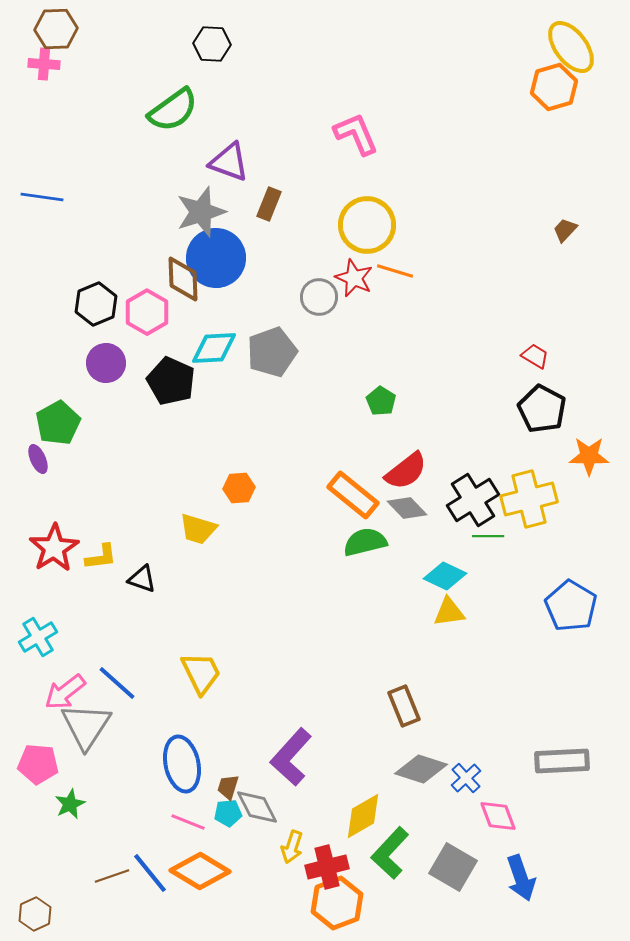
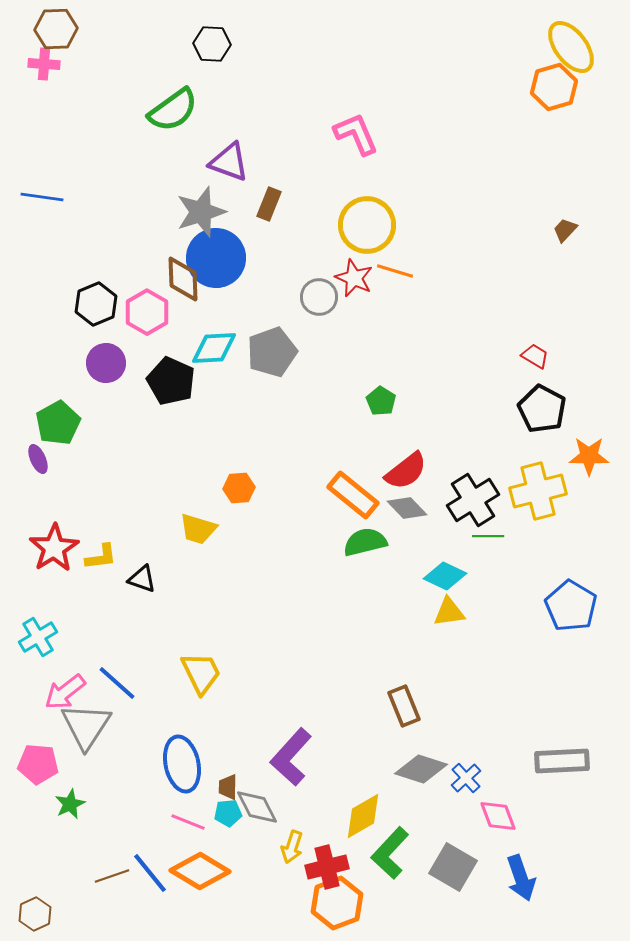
yellow cross at (529, 499): moved 9 px right, 8 px up
brown trapezoid at (228, 787): rotated 16 degrees counterclockwise
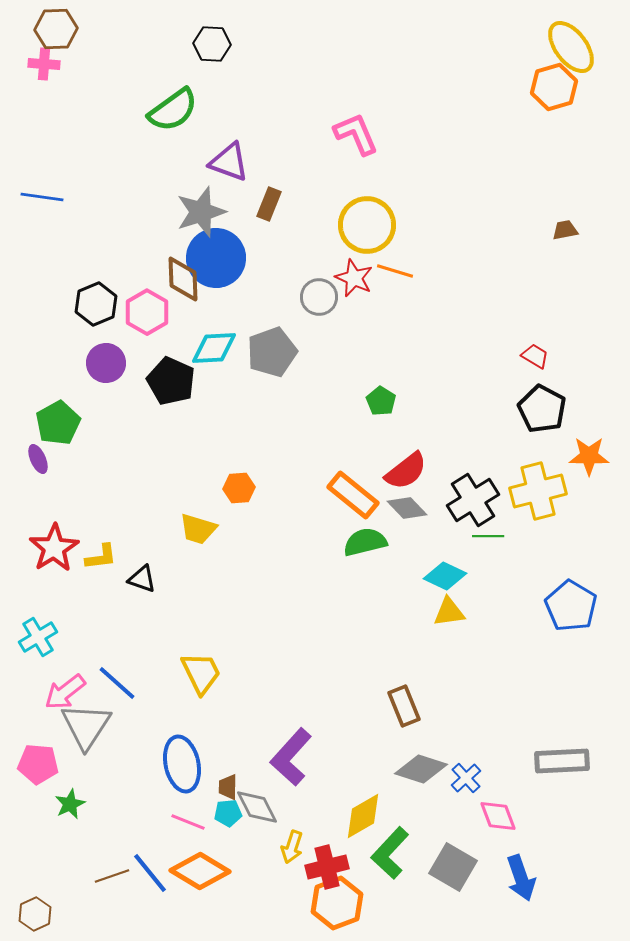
brown trapezoid at (565, 230): rotated 36 degrees clockwise
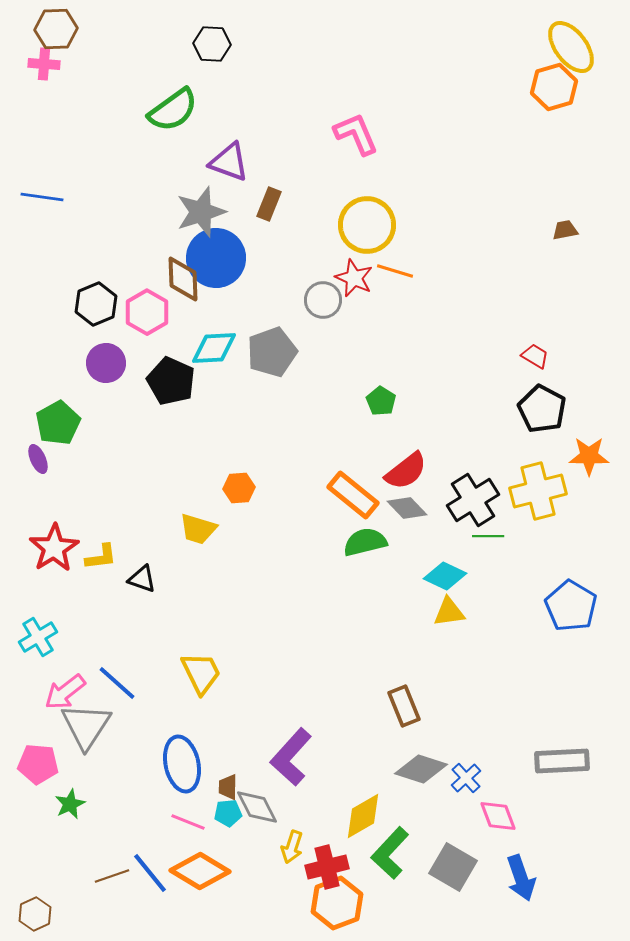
gray circle at (319, 297): moved 4 px right, 3 px down
